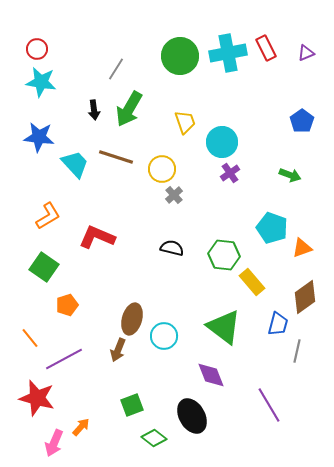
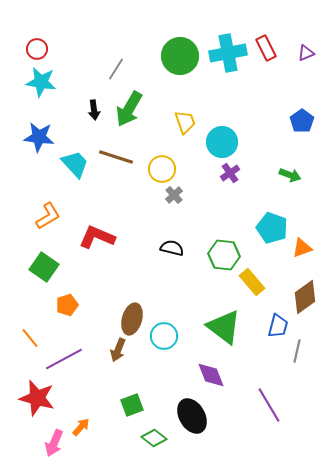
blue trapezoid at (278, 324): moved 2 px down
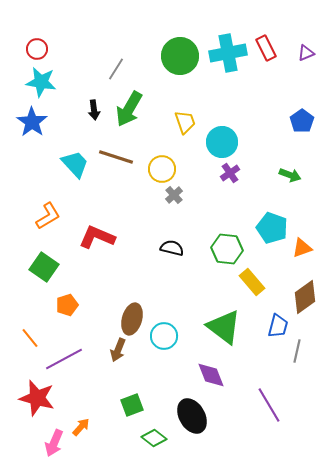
blue star at (39, 137): moved 7 px left, 15 px up; rotated 28 degrees clockwise
green hexagon at (224, 255): moved 3 px right, 6 px up
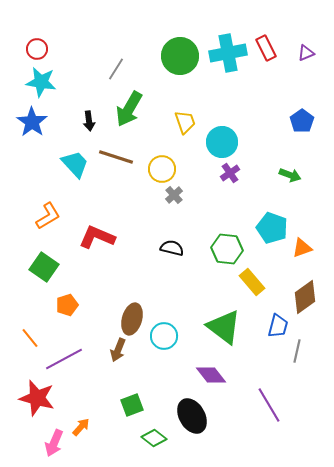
black arrow at (94, 110): moved 5 px left, 11 px down
purple diamond at (211, 375): rotated 16 degrees counterclockwise
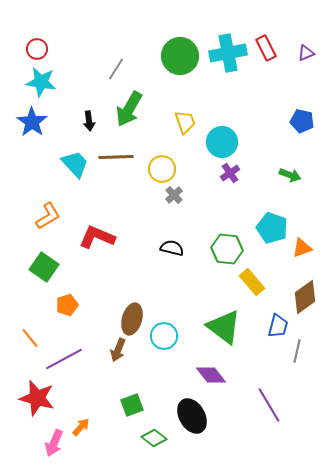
blue pentagon at (302, 121): rotated 25 degrees counterclockwise
brown line at (116, 157): rotated 20 degrees counterclockwise
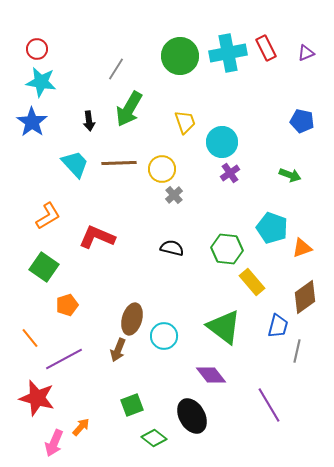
brown line at (116, 157): moved 3 px right, 6 px down
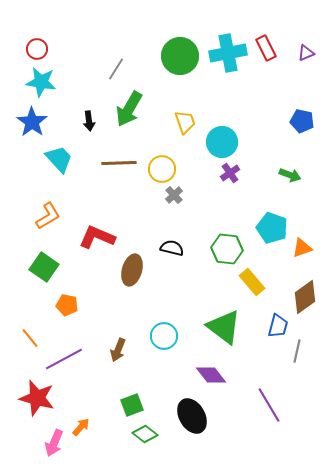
cyan trapezoid at (75, 164): moved 16 px left, 5 px up
orange pentagon at (67, 305): rotated 30 degrees clockwise
brown ellipse at (132, 319): moved 49 px up
green diamond at (154, 438): moved 9 px left, 4 px up
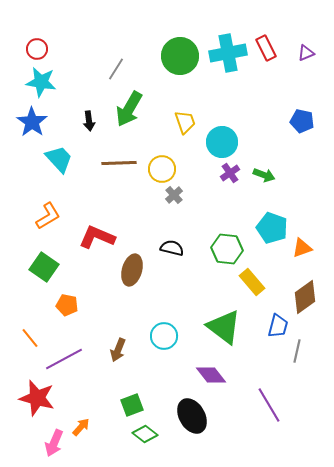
green arrow at (290, 175): moved 26 px left
